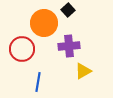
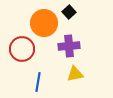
black square: moved 1 px right, 2 px down
yellow triangle: moved 8 px left, 3 px down; rotated 18 degrees clockwise
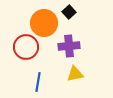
red circle: moved 4 px right, 2 px up
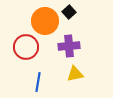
orange circle: moved 1 px right, 2 px up
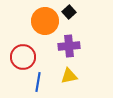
red circle: moved 3 px left, 10 px down
yellow triangle: moved 6 px left, 2 px down
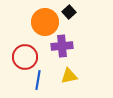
orange circle: moved 1 px down
purple cross: moved 7 px left
red circle: moved 2 px right
blue line: moved 2 px up
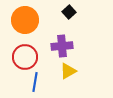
orange circle: moved 20 px left, 2 px up
yellow triangle: moved 1 px left, 5 px up; rotated 18 degrees counterclockwise
blue line: moved 3 px left, 2 px down
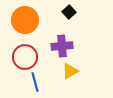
yellow triangle: moved 2 px right
blue line: rotated 24 degrees counterclockwise
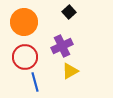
orange circle: moved 1 px left, 2 px down
purple cross: rotated 20 degrees counterclockwise
